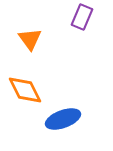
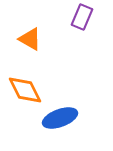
orange triangle: rotated 25 degrees counterclockwise
blue ellipse: moved 3 px left, 1 px up
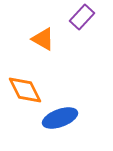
purple rectangle: rotated 20 degrees clockwise
orange triangle: moved 13 px right
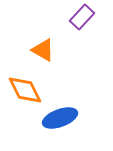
orange triangle: moved 11 px down
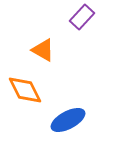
blue ellipse: moved 8 px right, 2 px down; rotated 8 degrees counterclockwise
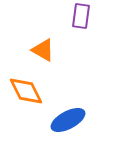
purple rectangle: moved 1 px left, 1 px up; rotated 35 degrees counterclockwise
orange diamond: moved 1 px right, 1 px down
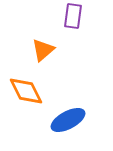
purple rectangle: moved 8 px left
orange triangle: rotated 50 degrees clockwise
